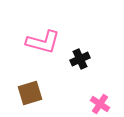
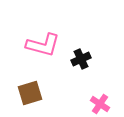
pink L-shape: moved 3 px down
black cross: moved 1 px right
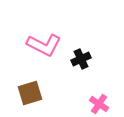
pink L-shape: moved 1 px right; rotated 12 degrees clockwise
pink cross: moved 1 px left
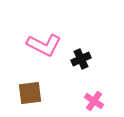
brown square: rotated 10 degrees clockwise
pink cross: moved 5 px left, 3 px up
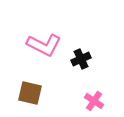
brown square: rotated 20 degrees clockwise
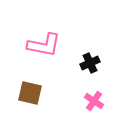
pink L-shape: rotated 16 degrees counterclockwise
black cross: moved 9 px right, 4 px down
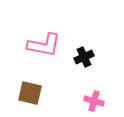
black cross: moved 6 px left, 6 px up
pink cross: rotated 18 degrees counterclockwise
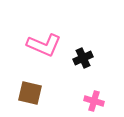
pink L-shape: rotated 12 degrees clockwise
black cross: moved 1 px left, 1 px down
